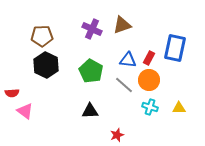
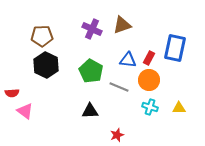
gray line: moved 5 px left, 2 px down; rotated 18 degrees counterclockwise
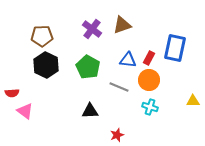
purple cross: rotated 12 degrees clockwise
green pentagon: moved 3 px left, 4 px up
yellow triangle: moved 14 px right, 7 px up
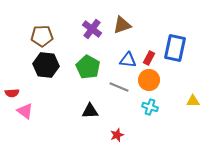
black hexagon: rotated 20 degrees counterclockwise
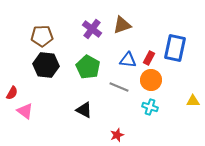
orange circle: moved 2 px right
red semicircle: rotated 56 degrees counterclockwise
black triangle: moved 6 px left, 1 px up; rotated 30 degrees clockwise
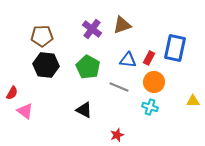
orange circle: moved 3 px right, 2 px down
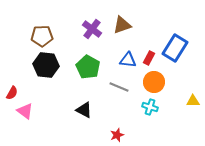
blue rectangle: rotated 20 degrees clockwise
